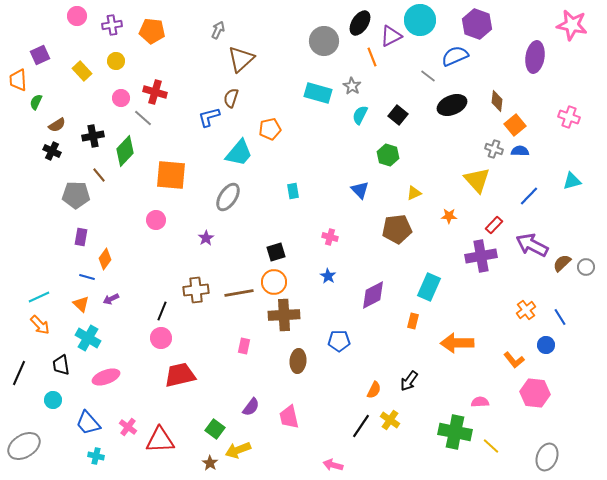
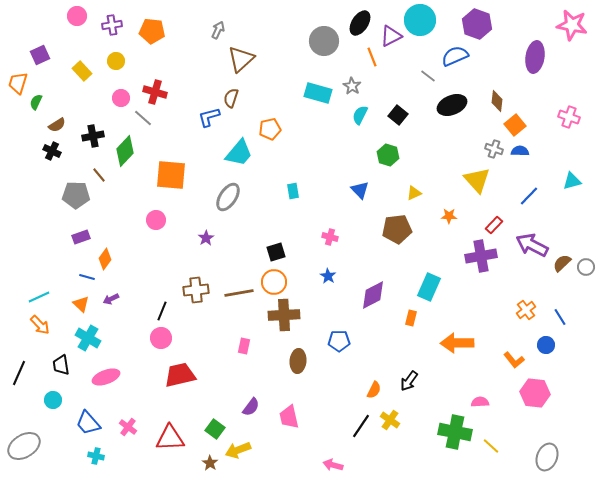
orange trapezoid at (18, 80): moved 3 px down; rotated 20 degrees clockwise
purple rectangle at (81, 237): rotated 60 degrees clockwise
orange rectangle at (413, 321): moved 2 px left, 3 px up
red triangle at (160, 440): moved 10 px right, 2 px up
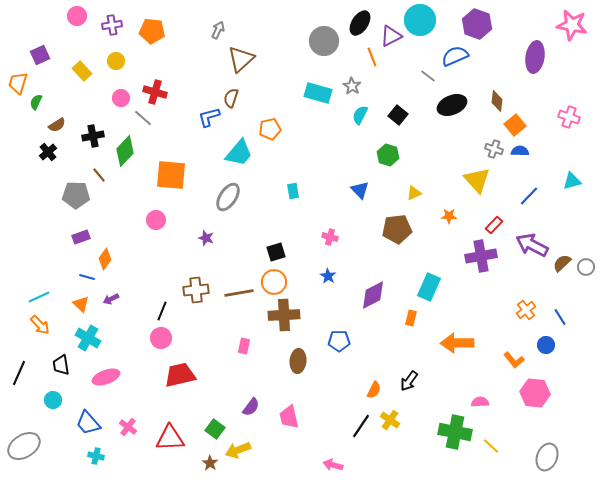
black cross at (52, 151): moved 4 px left, 1 px down; rotated 24 degrees clockwise
purple star at (206, 238): rotated 21 degrees counterclockwise
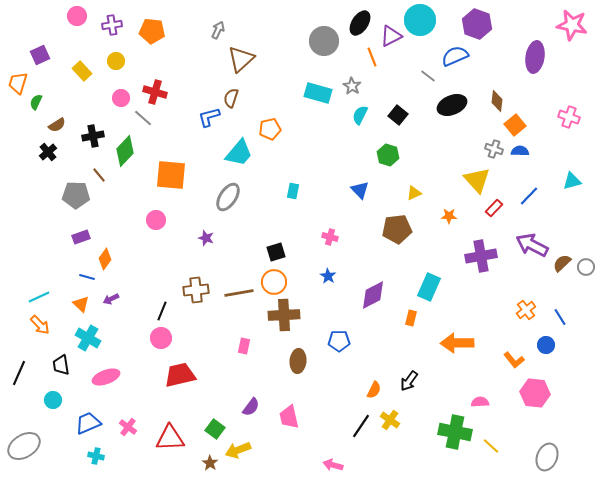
cyan rectangle at (293, 191): rotated 21 degrees clockwise
red rectangle at (494, 225): moved 17 px up
blue trapezoid at (88, 423): rotated 108 degrees clockwise
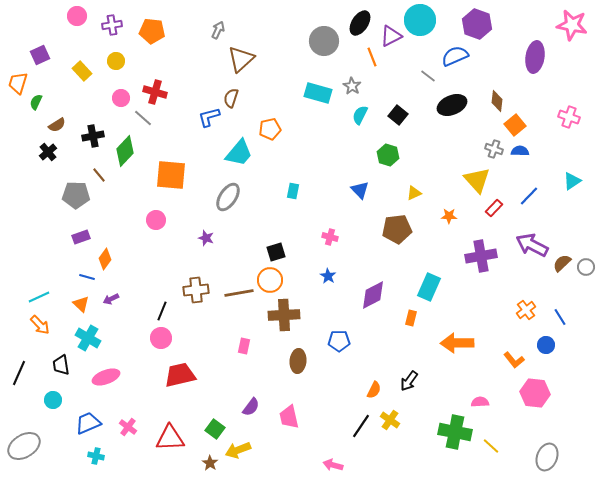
cyan triangle at (572, 181): rotated 18 degrees counterclockwise
orange circle at (274, 282): moved 4 px left, 2 px up
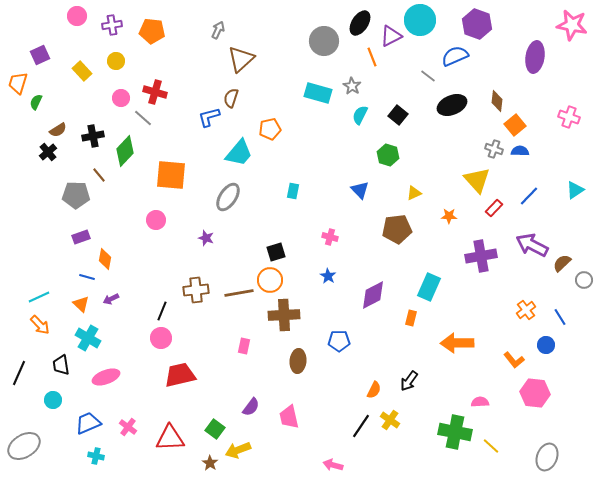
brown semicircle at (57, 125): moved 1 px right, 5 px down
cyan triangle at (572, 181): moved 3 px right, 9 px down
orange diamond at (105, 259): rotated 25 degrees counterclockwise
gray circle at (586, 267): moved 2 px left, 13 px down
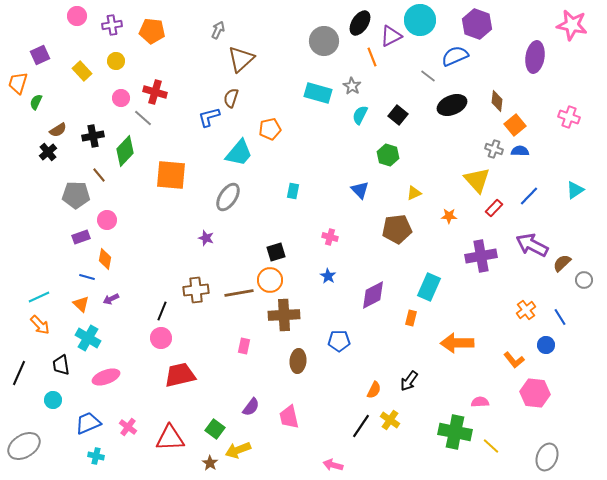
pink circle at (156, 220): moved 49 px left
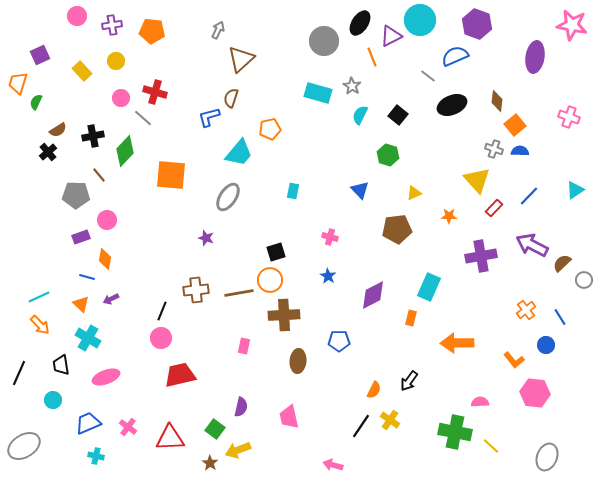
purple semicircle at (251, 407): moved 10 px left; rotated 24 degrees counterclockwise
